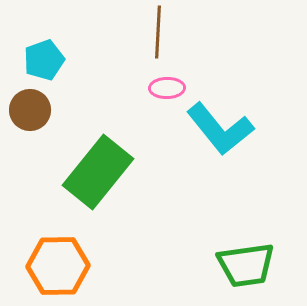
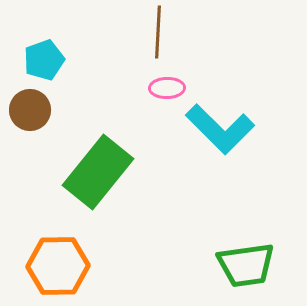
cyan L-shape: rotated 6 degrees counterclockwise
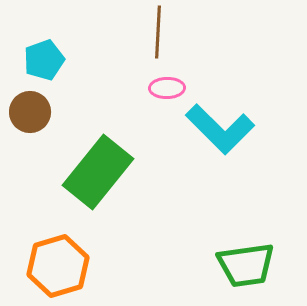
brown circle: moved 2 px down
orange hexagon: rotated 16 degrees counterclockwise
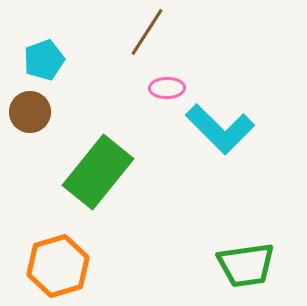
brown line: moved 11 px left; rotated 30 degrees clockwise
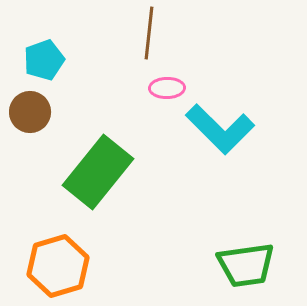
brown line: moved 2 px right, 1 px down; rotated 27 degrees counterclockwise
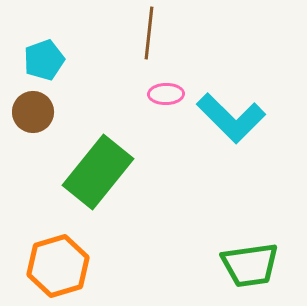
pink ellipse: moved 1 px left, 6 px down
brown circle: moved 3 px right
cyan L-shape: moved 11 px right, 11 px up
green trapezoid: moved 4 px right
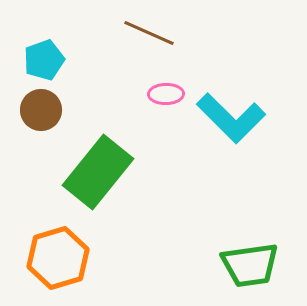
brown line: rotated 72 degrees counterclockwise
brown circle: moved 8 px right, 2 px up
orange hexagon: moved 8 px up
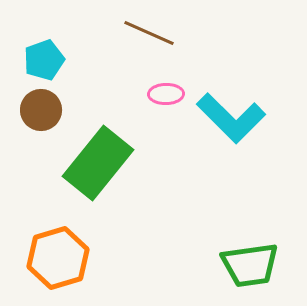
green rectangle: moved 9 px up
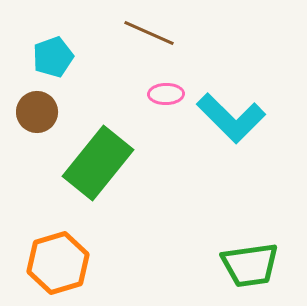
cyan pentagon: moved 9 px right, 3 px up
brown circle: moved 4 px left, 2 px down
orange hexagon: moved 5 px down
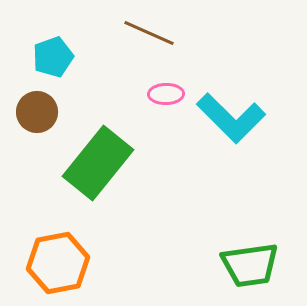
orange hexagon: rotated 6 degrees clockwise
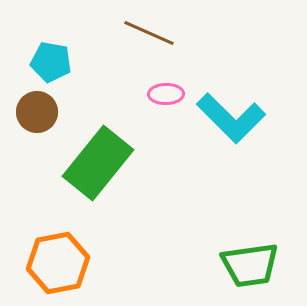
cyan pentagon: moved 2 px left, 5 px down; rotated 30 degrees clockwise
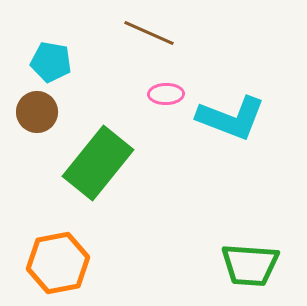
cyan L-shape: rotated 24 degrees counterclockwise
green trapezoid: rotated 12 degrees clockwise
